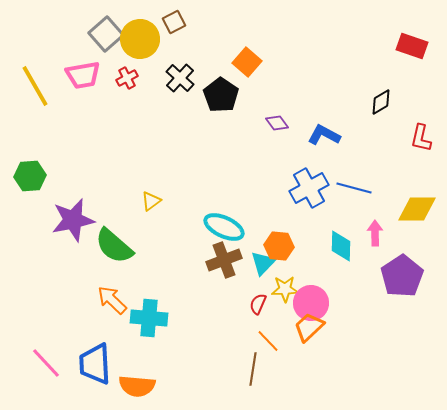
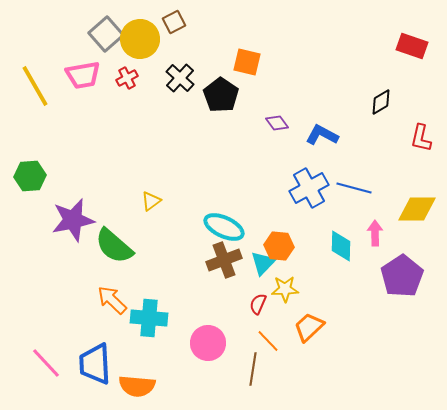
orange square: rotated 28 degrees counterclockwise
blue L-shape: moved 2 px left
pink circle: moved 103 px left, 40 px down
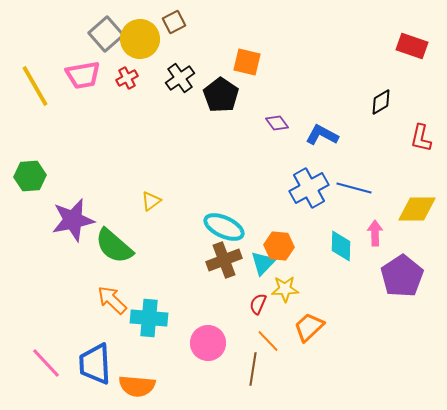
black cross: rotated 12 degrees clockwise
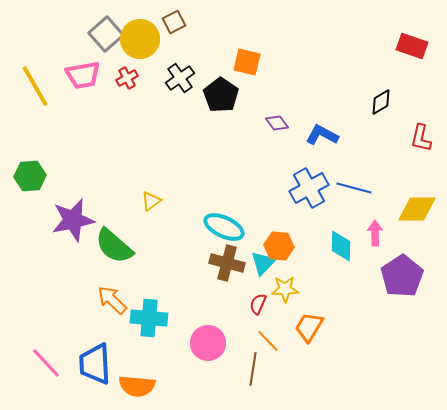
brown cross: moved 3 px right, 3 px down; rotated 36 degrees clockwise
orange trapezoid: rotated 16 degrees counterclockwise
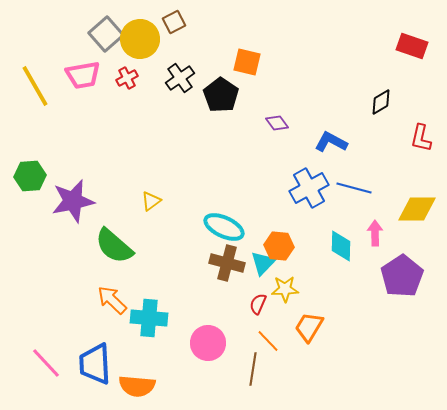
blue L-shape: moved 9 px right, 7 px down
purple star: moved 19 px up
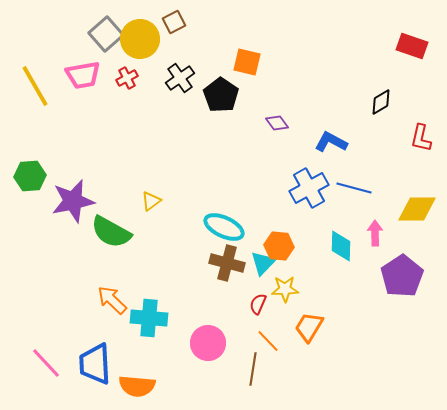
green semicircle: moved 3 px left, 14 px up; rotated 12 degrees counterclockwise
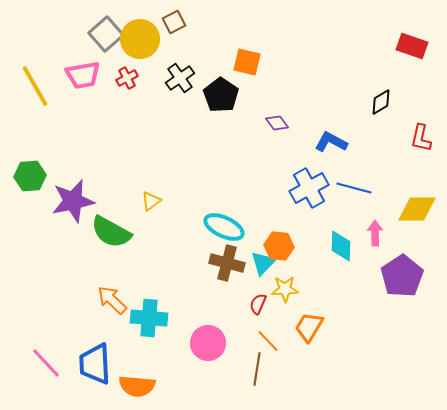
brown line: moved 4 px right
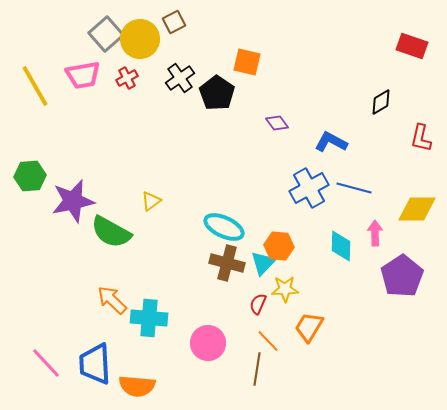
black pentagon: moved 4 px left, 2 px up
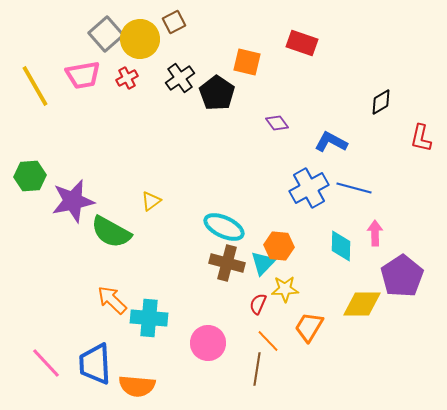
red rectangle: moved 110 px left, 3 px up
yellow diamond: moved 55 px left, 95 px down
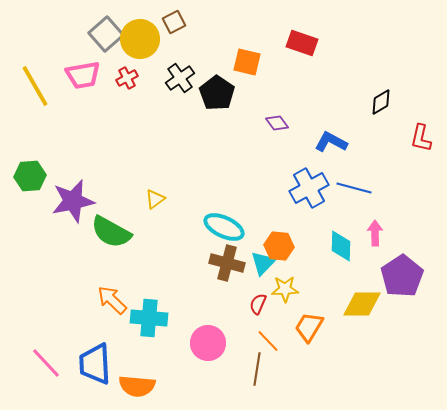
yellow triangle: moved 4 px right, 2 px up
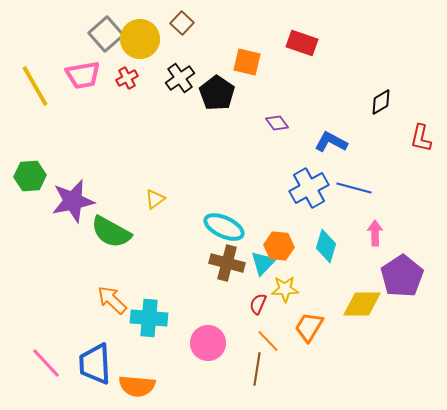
brown square: moved 8 px right, 1 px down; rotated 20 degrees counterclockwise
cyan diamond: moved 15 px left; rotated 16 degrees clockwise
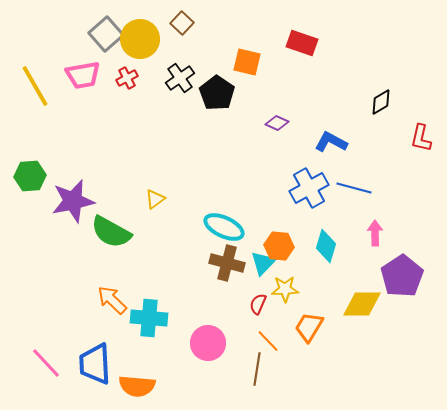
purple diamond: rotated 30 degrees counterclockwise
